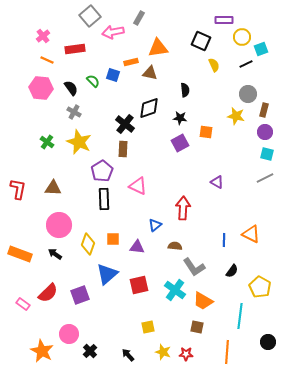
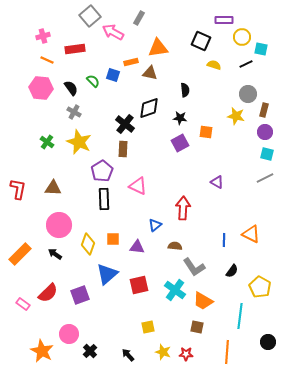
pink arrow at (113, 32): rotated 40 degrees clockwise
pink cross at (43, 36): rotated 24 degrees clockwise
cyan square at (261, 49): rotated 32 degrees clockwise
yellow semicircle at (214, 65): rotated 48 degrees counterclockwise
orange rectangle at (20, 254): rotated 65 degrees counterclockwise
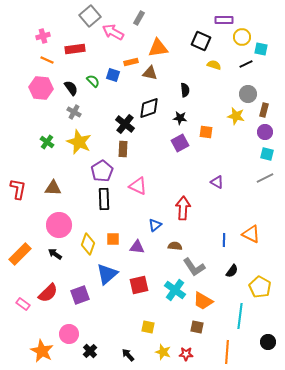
yellow square at (148, 327): rotated 24 degrees clockwise
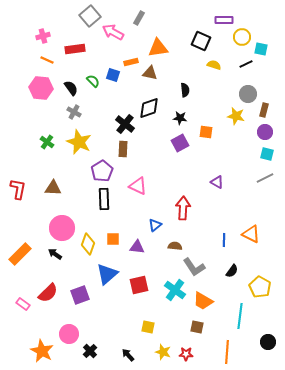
pink circle at (59, 225): moved 3 px right, 3 px down
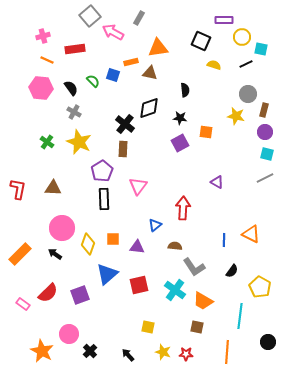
pink triangle at (138, 186): rotated 42 degrees clockwise
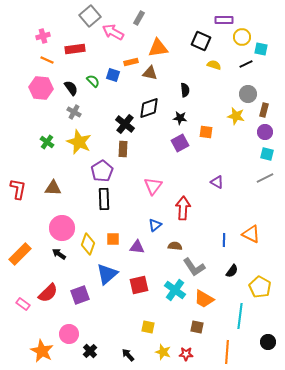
pink triangle at (138, 186): moved 15 px right
black arrow at (55, 254): moved 4 px right
orange trapezoid at (203, 301): moved 1 px right, 2 px up
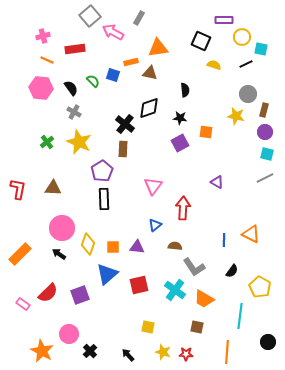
green cross at (47, 142): rotated 16 degrees clockwise
orange square at (113, 239): moved 8 px down
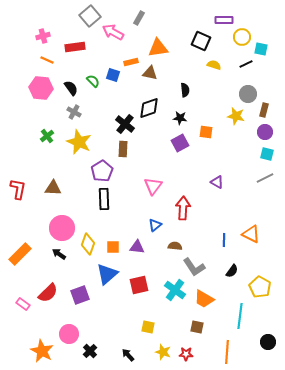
red rectangle at (75, 49): moved 2 px up
green cross at (47, 142): moved 6 px up
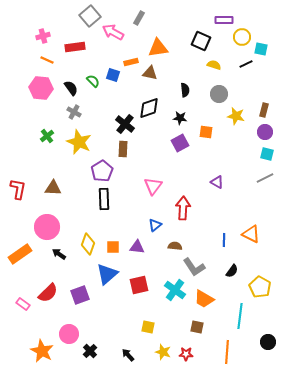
gray circle at (248, 94): moved 29 px left
pink circle at (62, 228): moved 15 px left, 1 px up
orange rectangle at (20, 254): rotated 10 degrees clockwise
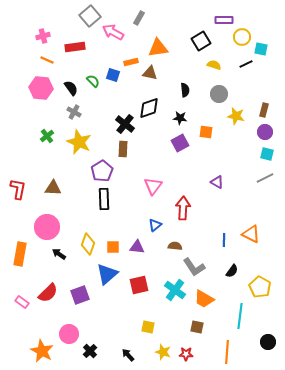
black square at (201, 41): rotated 36 degrees clockwise
orange rectangle at (20, 254): rotated 45 degrees counterclockwise
pink rectangle at (23, 304): moved 1 px left, 2 px up
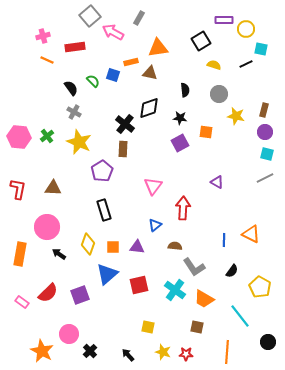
yellow circle at (242, 37): moved 4 px right, 8 px up
pink hexagon at (41, 88): moved 22 px left, 49 px down
black rectangle at (104, 199): moved 11 px down; rotated 15 degrees counterclockwise
cyan line at (240, 316): rotated 45 degrees counterclockwise
